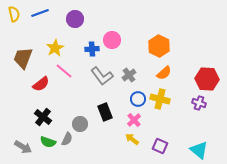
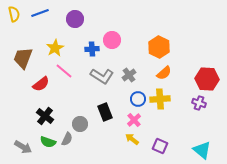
orange hexagon: moved 1 px down
gray L-shape: rotated 20 degrees counterclockwise
yellow cross: rotated 18 degrees counterclockwise
black cross: moved 2 px right, 1 px up
cyan triangle: moved 3 px right
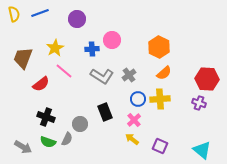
purple circle: moved 2 px right
black cross: moved 1 px right, 1 px down; rotated 18 degrees counterclockwise
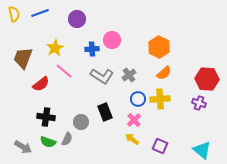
black cross: rotated 12 degrees counterclockwise
gray circle: moved 1 px right, 2 px up
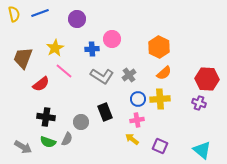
pink circle: moved 1 px up
pink cross: moved 3 px right; rotated 32 degrees clockwise
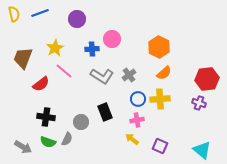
red hexagon: rotated 10 degrees counterclockwise
